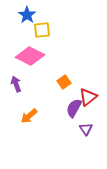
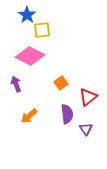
orange square: moved 3 px left, 1 px down
purple semicircle: moved 7 px left, 6 px down; rotated 144 degrees clockwise
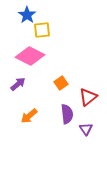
purple arrow: moved 2 px right; rotated 70 degrees clockwise
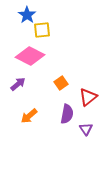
purple semicircle: rotated 18 degrees clockwise
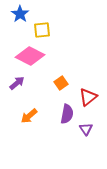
blue star: moved 7 px left, 1 px up
purple arrow: moved 1 px left, 1 px up
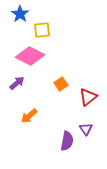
orange square: moved 1 px down
purple semicircle: moved 27 px down
